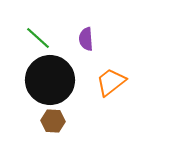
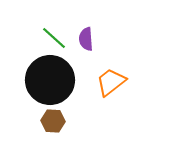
green line: moved 16 px right
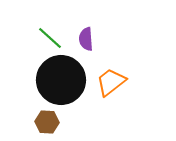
green line: moved 4 px left
black circle: moved 11 px right
brown hexagon: moved 6 px left, 1 px down
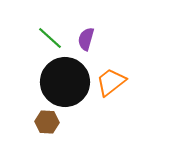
purple semicircle: rotated 20 degrees clockwise
black circle: moved 4 px right, 2 px down
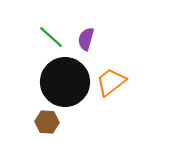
green line: moved 1 px right, 1 px up
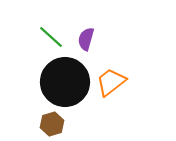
brown hexagon: moved 5 px right, 2 px down; rotated 20 degrees counterclockwise
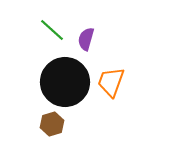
green line: moved 1 px right, 7 px up
orange trapezoid: rotated 32 degrees counterclockwise
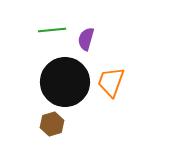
green line: rotated 48 degrees counterclockwise
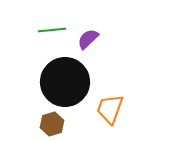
purple semicircle: moved 2 px right; rotated 30 degrees clockwise
orange trapezoid: moved 1 px left, 27 px down
